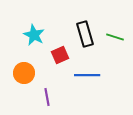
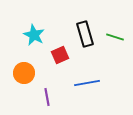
blue line: moved 8 px down; rotated 10 degrees counterclockwise
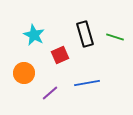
purple line: moved 3 px right, 4 px up; rotated 60 degrees clockwise
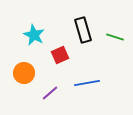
black rectangle: moved 2 px left, 4 px up
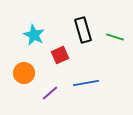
blue line: moved 1 px left
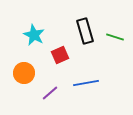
black rectangle: moved 2 px right, 1 px down
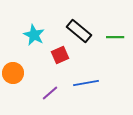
black rectangle: moved 6 px left; rotated 35 degrees counterclockwise
green line: rotated 18 degrees counterclockwise
orange circle: moved 11 px left
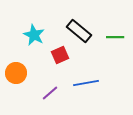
orange circle: moved 3 px right
